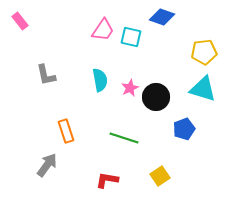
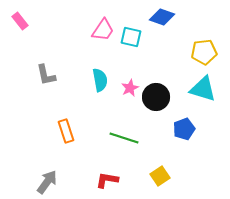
gray arrow: moved 17 px down
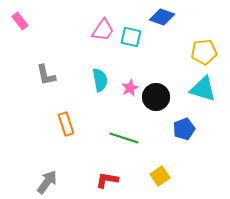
orange rectangle: moved 7 px up
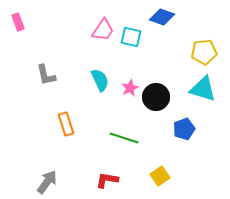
pink rectangle: moved 2 px left, 1 px down; rotated 18 degrees clockwise
cyan semicircle: rotated 15 degrees counterclockwise
